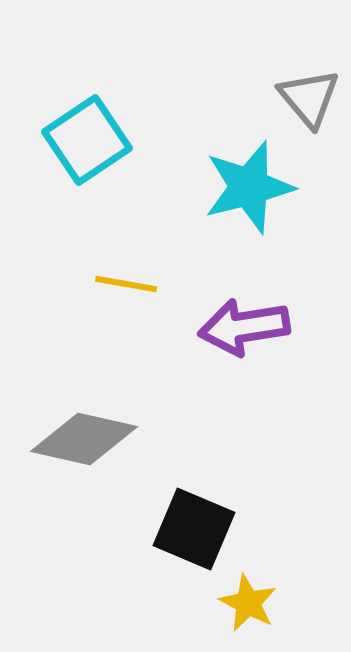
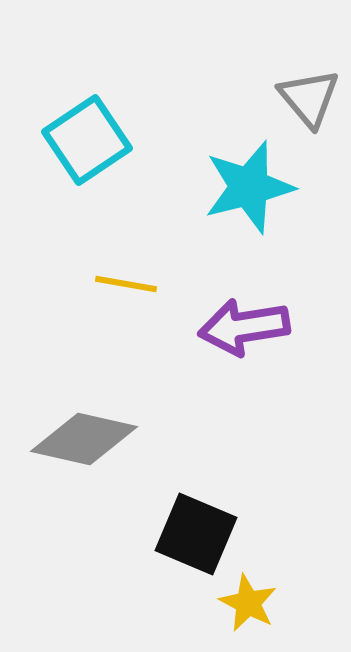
black square: moved 2 px right, 5 px down
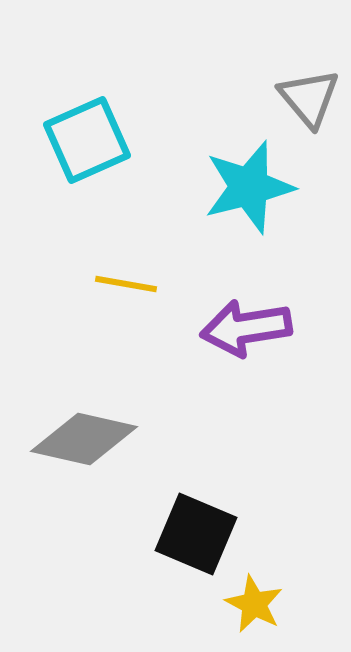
cyan square: rotated 10 degrees clockwise
purple arrow: moved 2 px right, 1 px down
yellow star: moved 6 px right, 1 px down
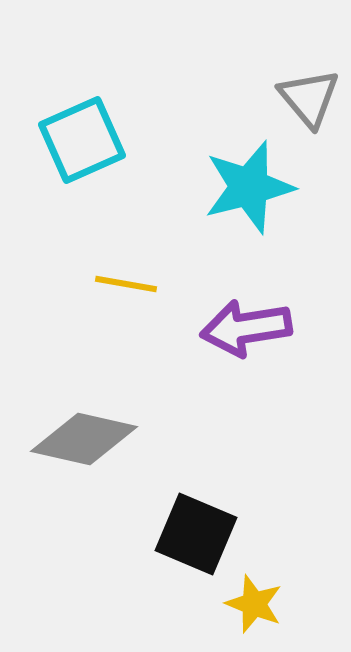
cyan square: moved 5 px left
yellow star: rotated 6 degrees counterclockwise
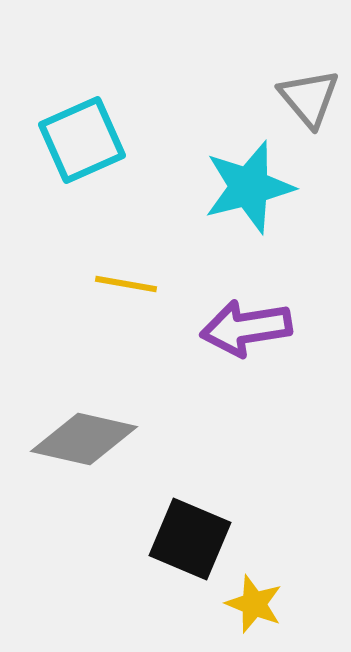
black square: moved 6 px left, 5 px down
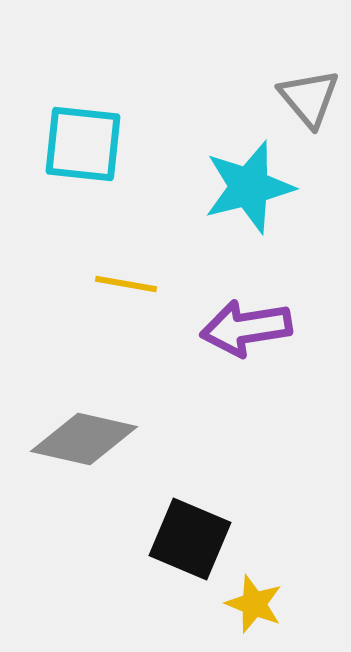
cyan square: moved 1 px right, 4 px down; rotated 30 degrees clockwise
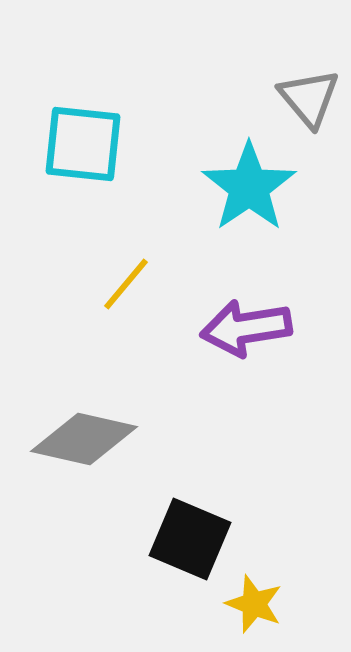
cyan star: rotated 20 degrees counterclockwise
yellow line: rotated 60 degrees counterclockwise
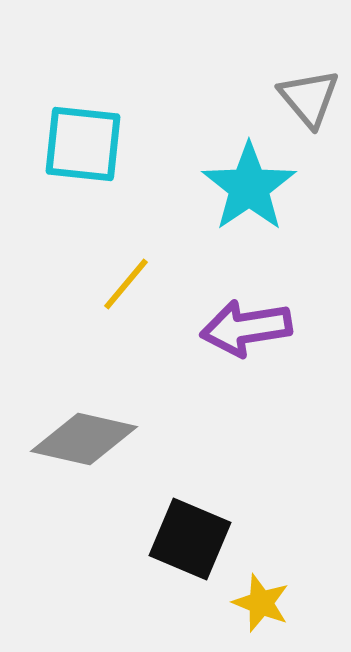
yellow star: moved 7 px right, 1 px up
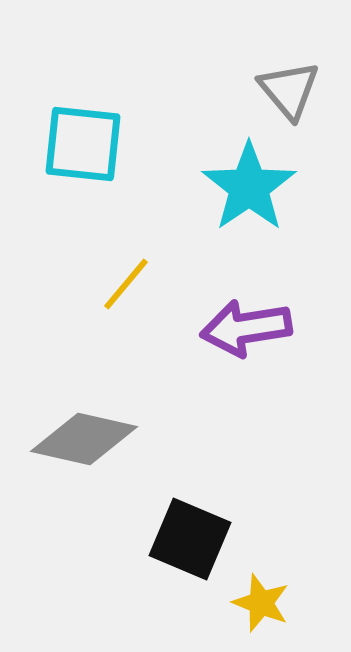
gray triangle: moved 20 px left, 8 px up
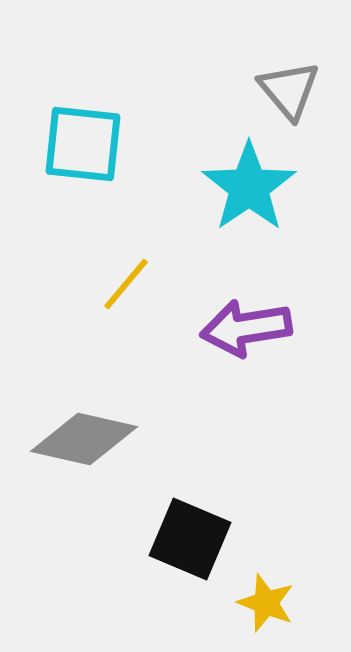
yellow star: moved 5 px right
